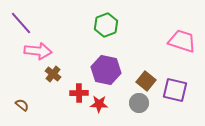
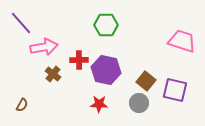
green hexagon: rotated 20 degrees clockwise
pink arrow: moved 6 px right, 4 px up; rotated 16 degrees counterclockwise
red cross: moved 33 px up
brown semicircle: rotated 80 degrees clockwise
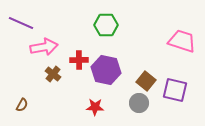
purple line: rotated 25 degrees counterclockwise
red star: moved 4 px left, 3 px down
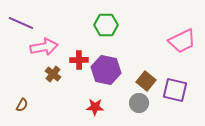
pink trapezoid: rotated 136 degrees clockwise
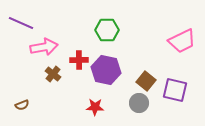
green hexagon: moved 1 px right, 5 px down
brown semicircle: rotated 40 degrees clockwise
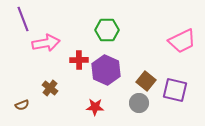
purple line: moved 2 px right, 4 px up; rotated 45 degrees clockwise
pink arrow: moved 2 px right, 4 px up
purple hexagon: rotated 12 degrees clockwise
brown cross: moved 3 px left, 14 px down
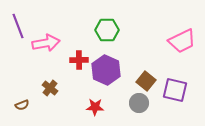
purple line: moved 5 px left, 7 px down
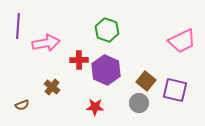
purple line: rotated 25 degrees clockwise
green hexagon: rotated 20 degrees clockwise
brown cross: moved 2 px right, 1 px up
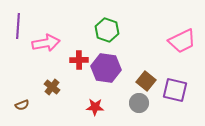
purple hexagon: moved 2 px up; rotated 16 degrees counterclockwise
